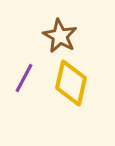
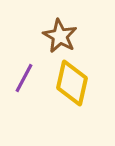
yellow diamond: moved 1 px right
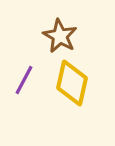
purple line: moved 2 px down
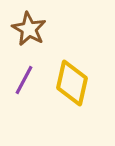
brown star: moved 31 px left, 7 px up
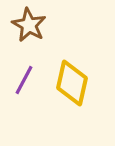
brown star: moved 4 px up
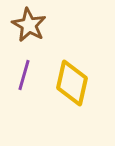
purple line: moved 5 px up; rotated 12 degrees counterclockwise
